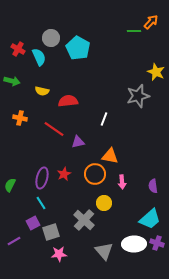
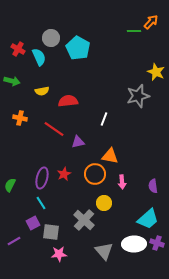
yellow semicircle: rotated 24 degrees counterclockwise
cyan trapezoid: moved 2 px left
gray square: rotated 24 degrees clockwise
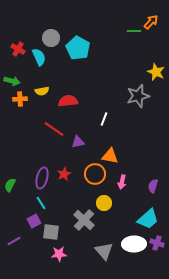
orange cross: moved 19 px up; rotated 16 degrees counterclockwise
pink arrow: rotated 16 degrees clockwise
purple semicircle: rotated 24 degrees clockwise
purple square: moved 1 px right, 2 px up
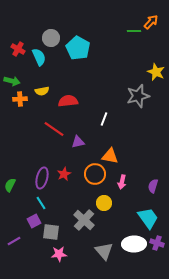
cyan trapezoid: moved 1 px up; rotated 85 degrees counterclockwise
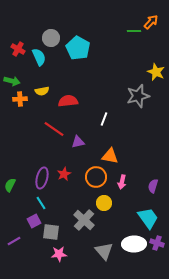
orange circle: moved 1 px right, 3 px down
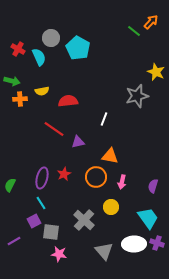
green line: rotated 40 degrees clockwise
gray star: moved 1 px left
yellow circle: moved 7 px right, 4 px down
pink star: rotated 14 degrees clockwise
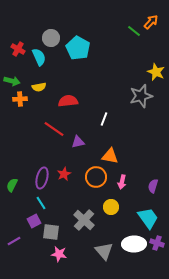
yellow semicircle: moved 3 px left, 4 px up
gray star: moved 4 px right
green semicircle: moved 2 px right
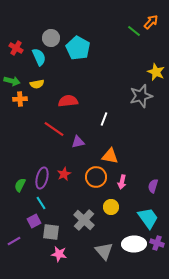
red cross: moved 2 px left, 1 px up
yellow semicircle: moved 2 px left, 3 px up
green semicircle: moved 8 px right
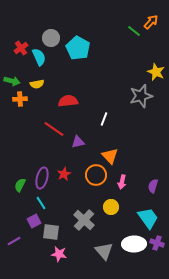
red cross: moved 5 px right; rotated 24 degrees clockwise
orange triangle: rotated 36 degrees clockwise
orange circle: moved 2 px up
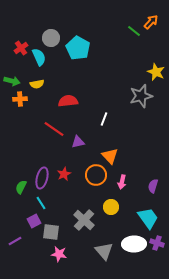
green semicircle: moved 1 px right, 2 px down
purple line: moved 1 px right
